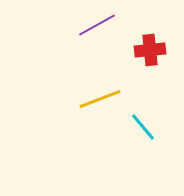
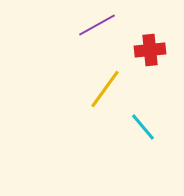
yellow line: moved 5 px right, 10 px up; rotated 33 degrees counterclockwise
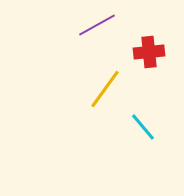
red cross: moved 1 px left, 2 px down
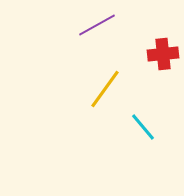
red cross: moved 14 px right, 2 px down
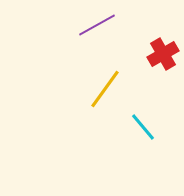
red cross: rotated 24 degrees counterclockwise
